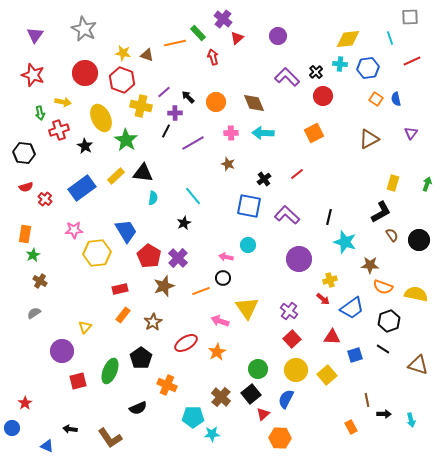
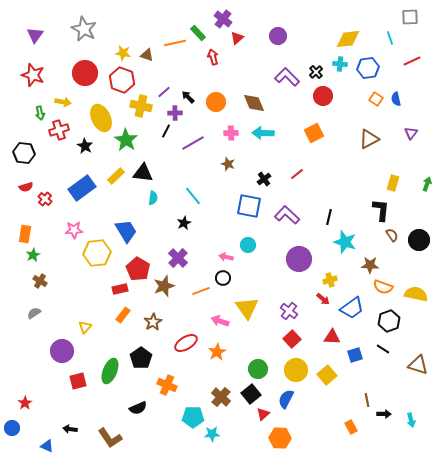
black L-shape at (381, 212): moved 2 px up; rotated 55 degrees counterclockwise
red pentagon at (149, 256): moved 11 px left, 13 px down
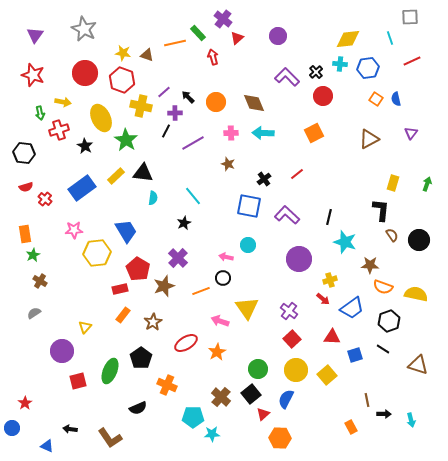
orange rectangle at (25, 234): rotated 18 degrees counterclockwise
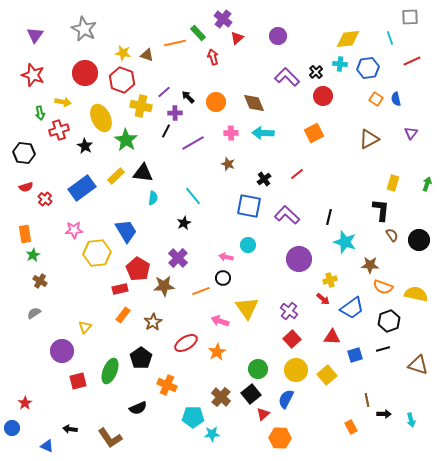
brown star at (164, 286): rotated 15 degrees clockwise
black line at (383, 349): rotated 48 degrees counterclockwise
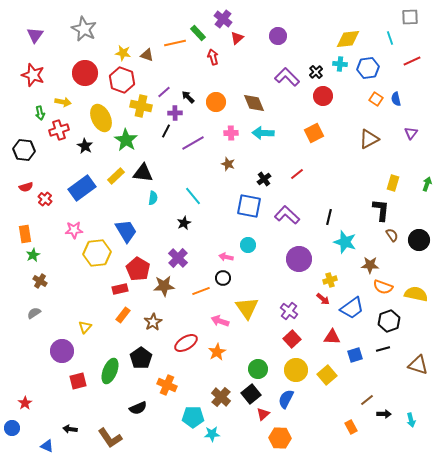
black hexagon at (24, 153): moved 3 px up
brown line at (367, 400): rotated 64 degrees clockwise
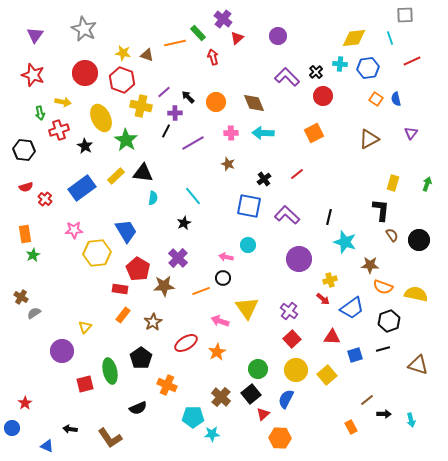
gray square at (410, 17): moved 5 px left, 2 px up
yellow diamond at (348, 39): moved 6 px right, 1 px up
brown cross at (40, 281): moved 19 px left, 16 px down
red rectangle at (120, 289): rotated 21 degrees clockwise
green ellipse at (110, 371): rotated 35 degrees counterclockwise
red square at (78, 381): moved 7 px right, 3 px down
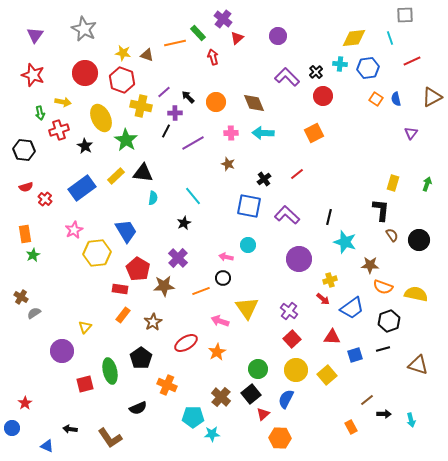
brown triangle at (369, 139): moved 63 px right, 42 px up
pink star at (74, 230): rotated 24 degrees counterclockwise
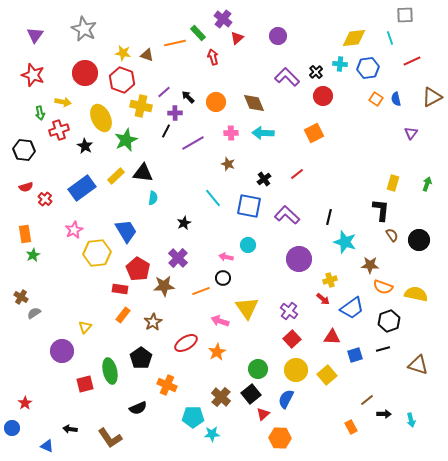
green star at (126, 140): rotated 15 degrees clockwise
cyan line at (193, 196): moved 20 px right, 2 px down
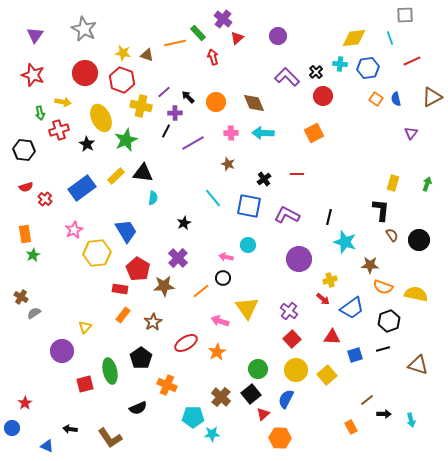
black star at (85, 146): moved 2 px right, 2 px up
red line at (297, 174): rotated 40 degrees clockwise
purple L-shape at (287, 215): rotated 15 degrees counterclockwise
orange line at (201, 291): rotated 18 degrees counterclockwise
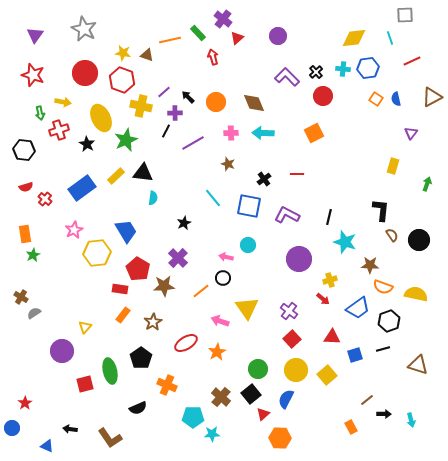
orange line at (175, 43): moved 5 px left, 3 px up
cyan cross at (340, 64): moved 3 px right, 5 px down
yellow rectangle at (393, 183): moved 17 px up
blue trapezoid at (352, 308): moved 6 px right
